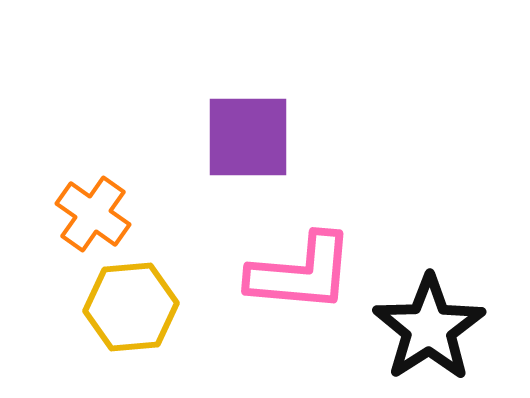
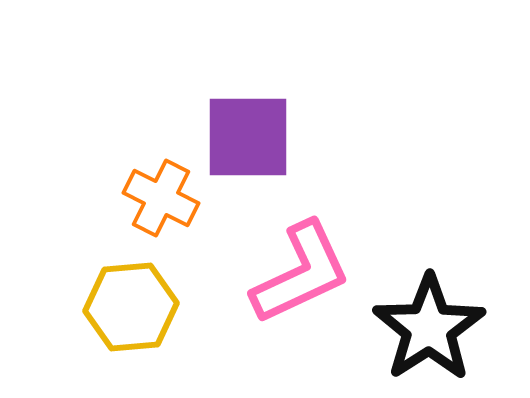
orange cross: moved 68 px right, 16 px up; rotated 8 degrees counterclockwise
pink L-shape: rotated 30 degrees counterclockwise
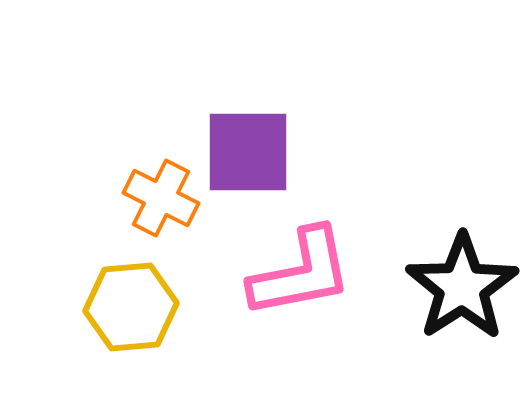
purple square: moved 15 px down
pink L-shape: rotated 14 degrees clockwise
black star: moved 33 px right, 41 px up
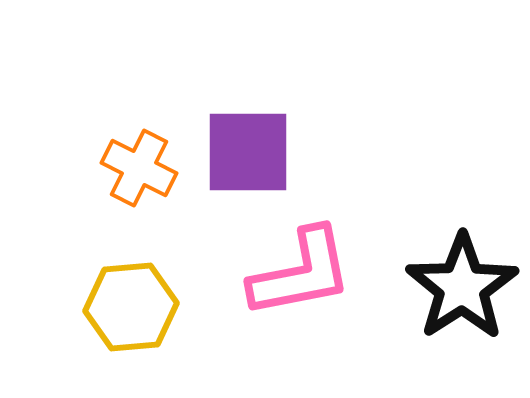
orange cross: moved 22 px left, 30 px up
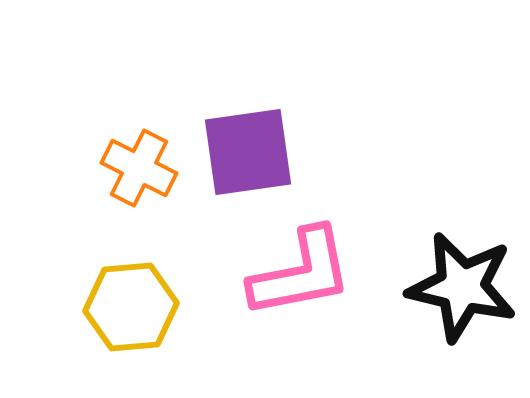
purple square: rotated 8 degrees counterclockwise
black star: rotated 26 degrees counterclockwise
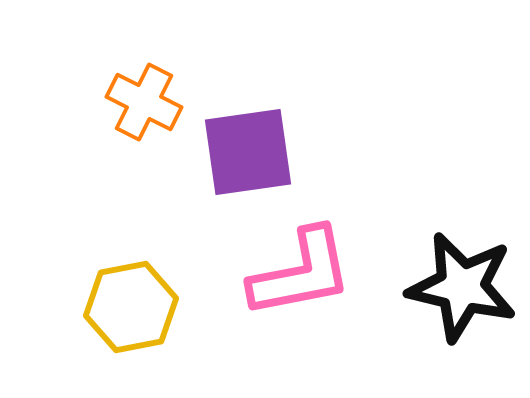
orange cross: moved 5 px right, 66 px up
yellow hexagon: rotated 6 degrees counterclockwise
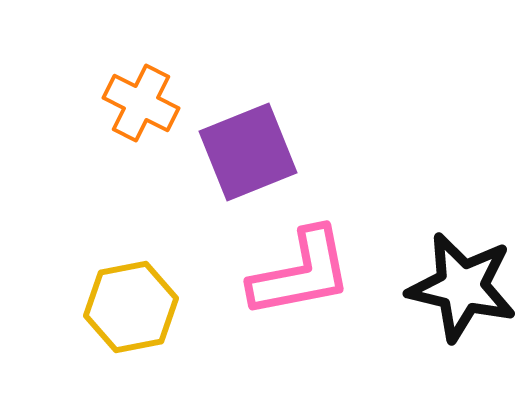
orange cross: moved 3 px left, 1 px down
purple square: rotated 14 degrees counterclockwise
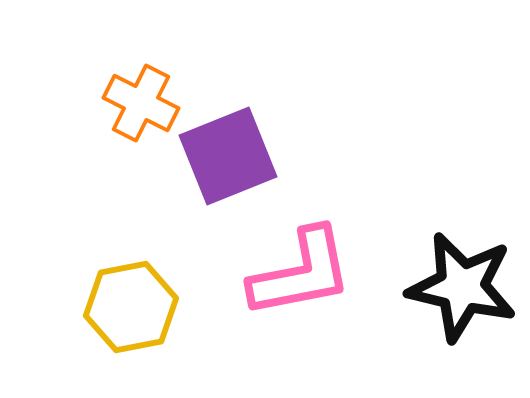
purple square: moved 20 px left, 4 px down
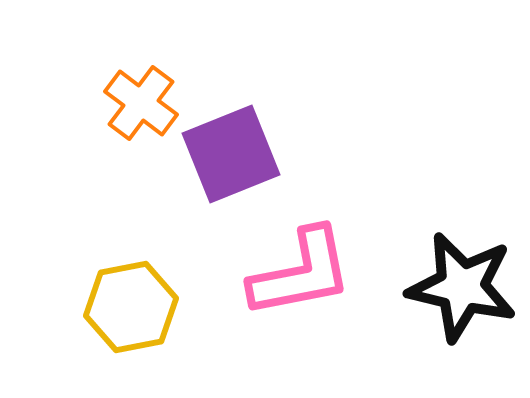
orange cross: rotated 10 degrees clockwise
purple square: moved 3 px right, 2 px up
